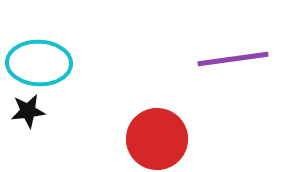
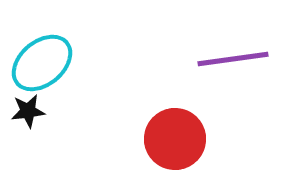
cyan ellipse: moved 3 px right; rotated 42 degrees counterclockwise
red circle: moved 18 px right
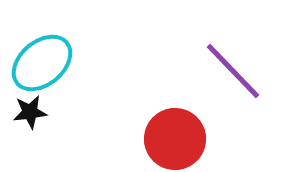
purple line: moved 12 px down; rotated 54 degrees clockwise
black star: moved 2 px right, 1 px down
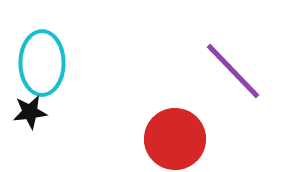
cyan ellipse: rotated 50 degrees counterclockwise
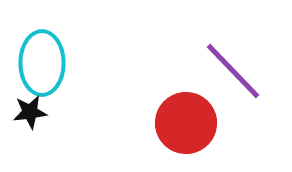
red circle: moved 11 px right, 16 px up
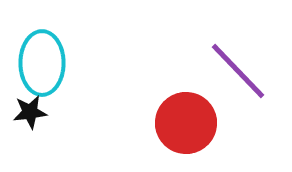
purple line: moved 5 px right
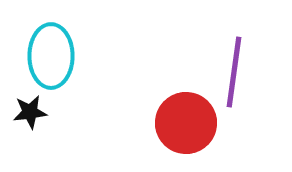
cyan ellipse: moved 9 px right, 7 px up
purple line: moved 4 px left, 1 px down; rotated 52 degrees clockwise
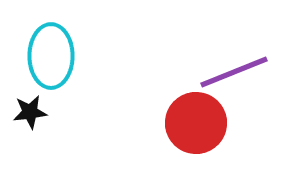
purple line: rotated 60 degrees clockwise
red circle: moved 10 px right
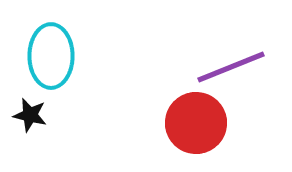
purple line: moved 3 px left, 5 px up
black star: moved 3 px down; rotated 20 degrees clockwise
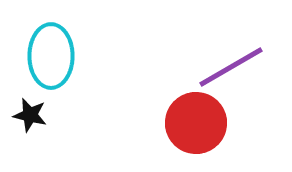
purple line: rotated 8 degrees counterclockwise
